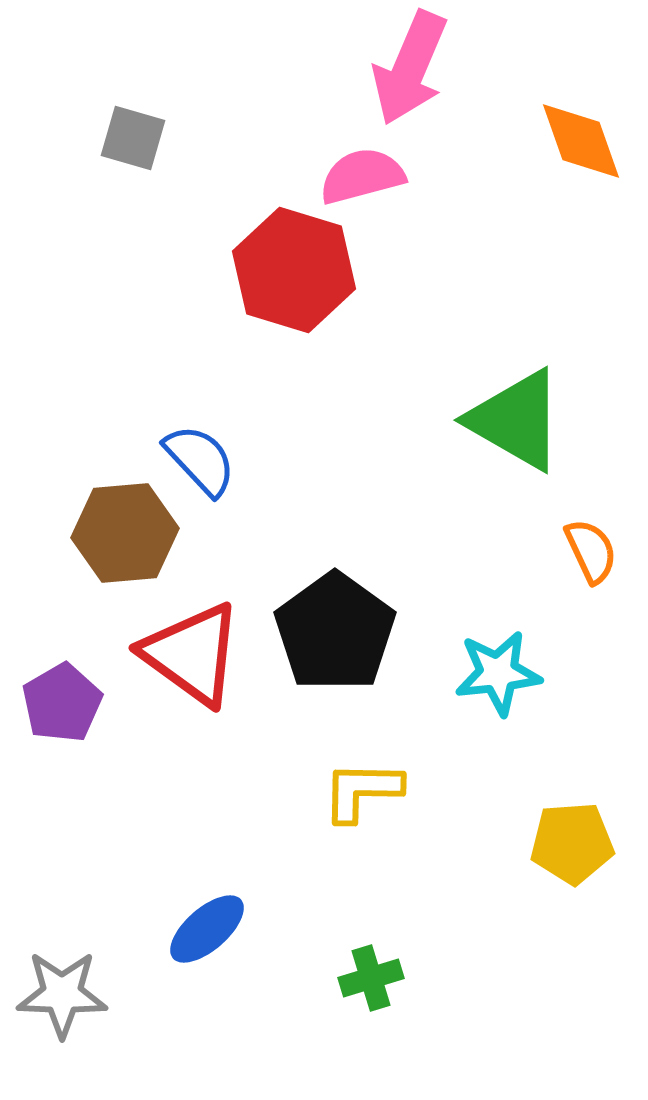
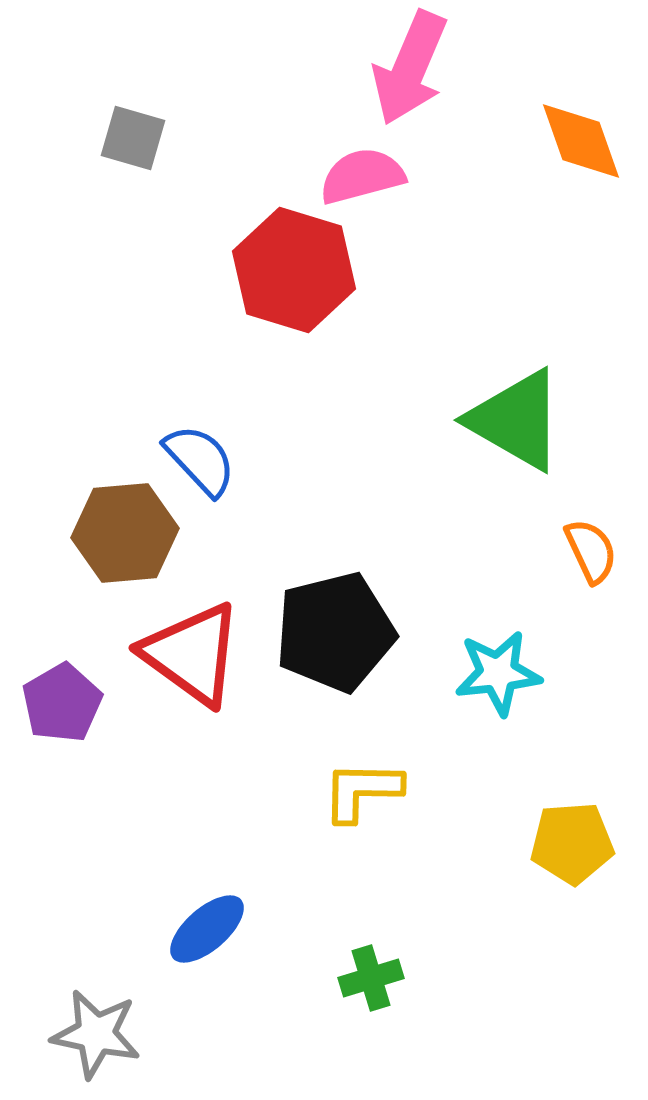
black pentagon: rotated 22 degrees clockwise
gray star: moved 34 px right, 40 px down; rotated 10 degrees clockwise
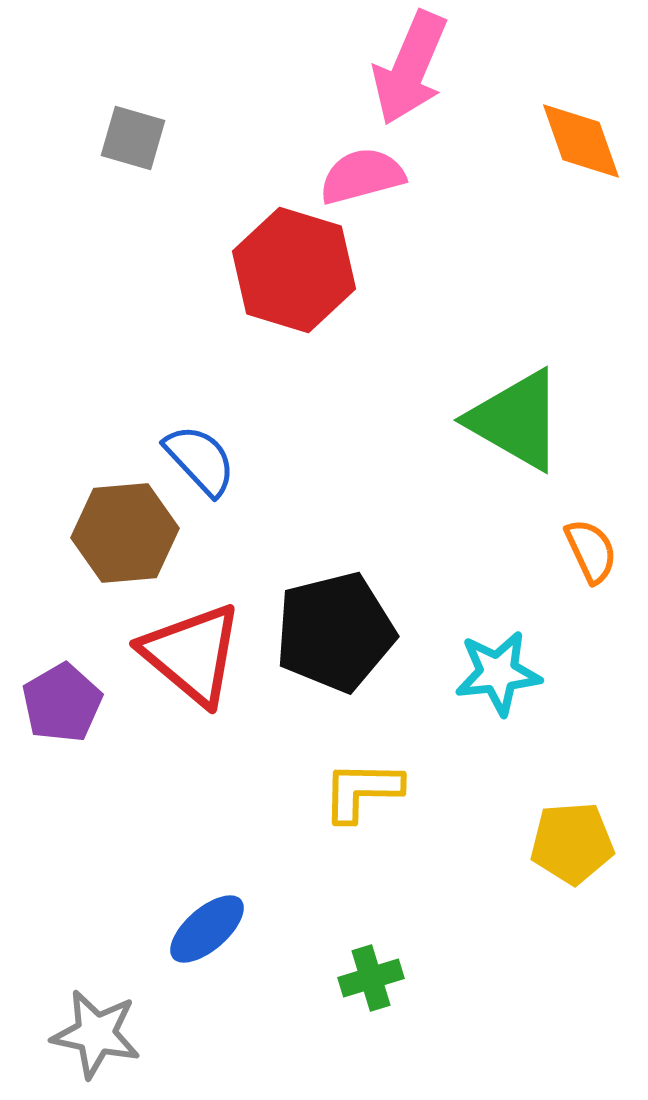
red triangle: rotated 4 degrees clockwise
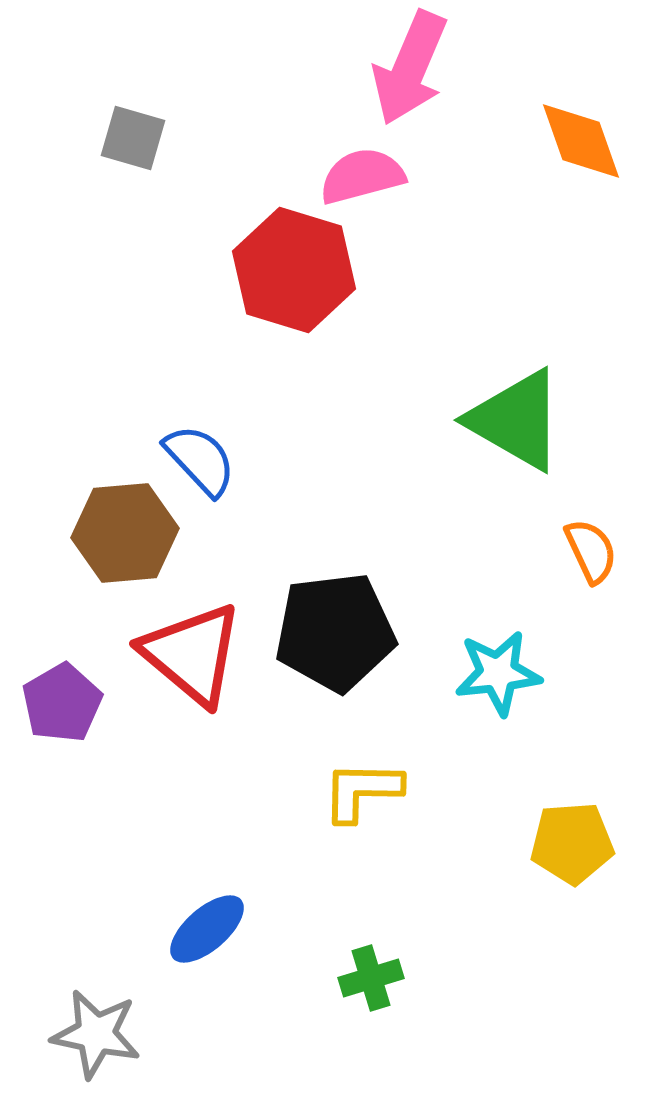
black pentagon: rotated 7 degrees clockwise
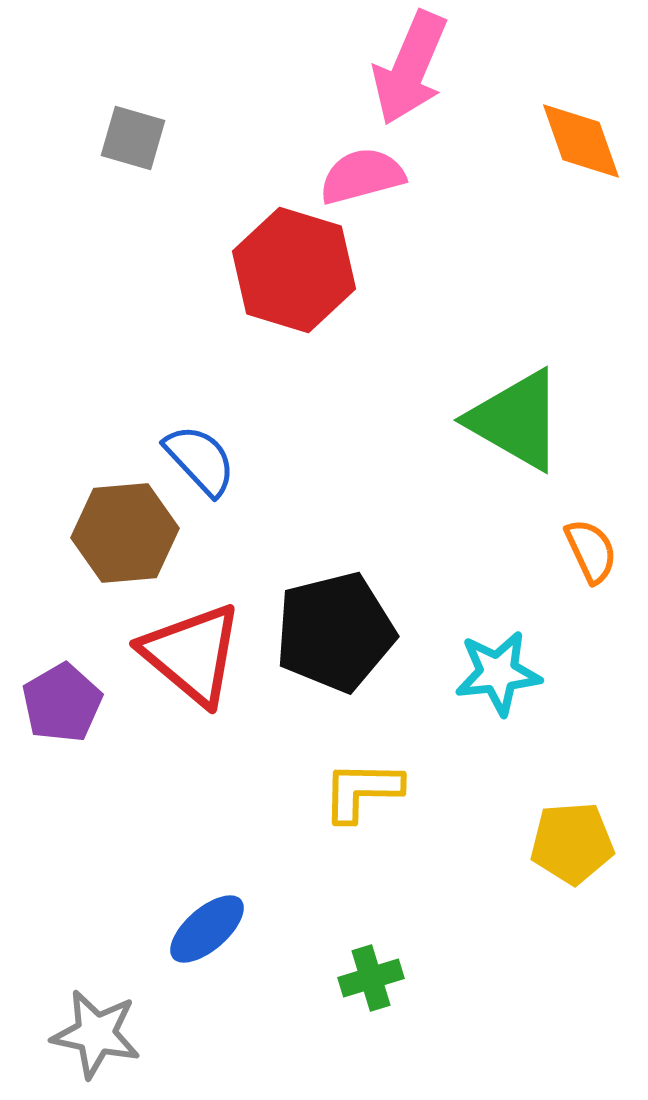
black pentagon: rotated 7 degrees counterclockwise
